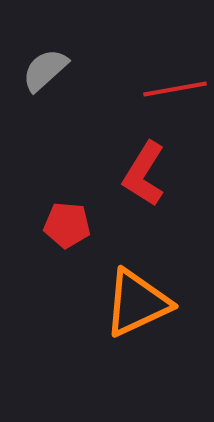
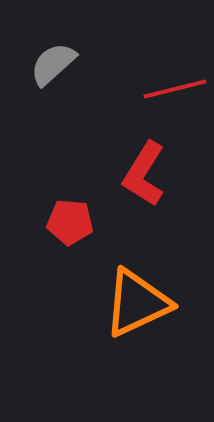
gray semicircle: moved 8 px right, 6 px up
red line: rotated 4 degrees counterclockwise
red pentagon: moved 3 px right, 3 px up
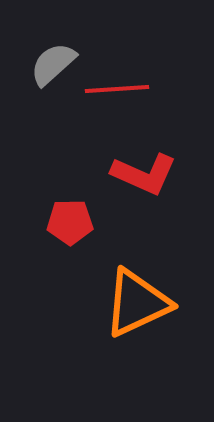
red line: moved 58 px left; rotated 10 degrees clockwise
red L-shape: rotated 98 degrees counterclockwise
red pentagon: rotated 6 degrees counterclockwise
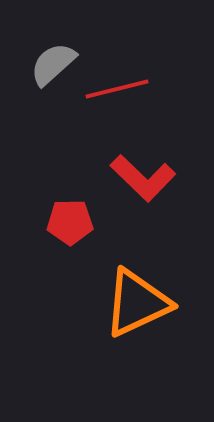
red line: rotated 10 degrees counterclockwise
red L-shape: moved 1 px left, 4 px down; rotated 20 degrees clockwise
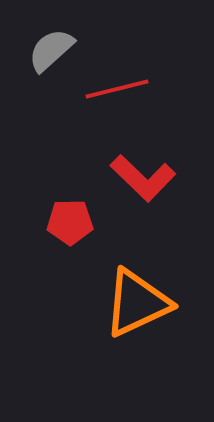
gray semicircle: moved 2 px left, 14 px up
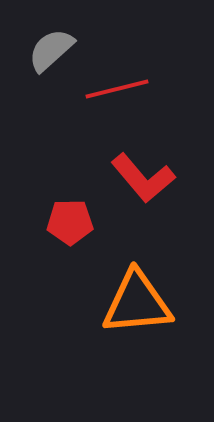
red L-shape: rotated 6 degrees clockwise
orange triangle: rotated 20 degrees clockwise
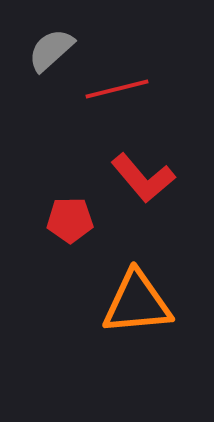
red pentagon: moved 2 px up
